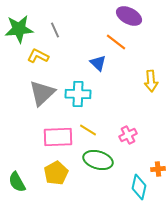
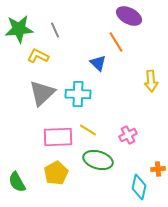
orange line: rotated 20 degrees clockwise
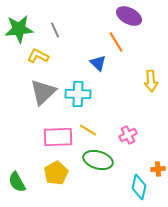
gray triangle: moved 1 px right, 1 px up
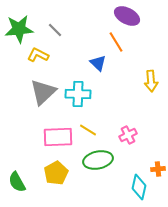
purple ellipse: moved 2 px left
gray line: rotated 21 degrees counterclockwise
yellow L-shape: moved 1 px up
green ellipse: rotated 28 degrees counterclockwise
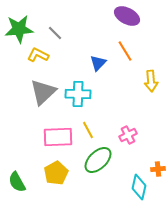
gray line: moved 3 px down
orange line: moved 9 px right, 9 px down
blue triangle: rotated 30 degrees clockwise
yellow line: rotated 30 degrees clockwise
green ellipse: rotated 32 degrees counterclockwise
